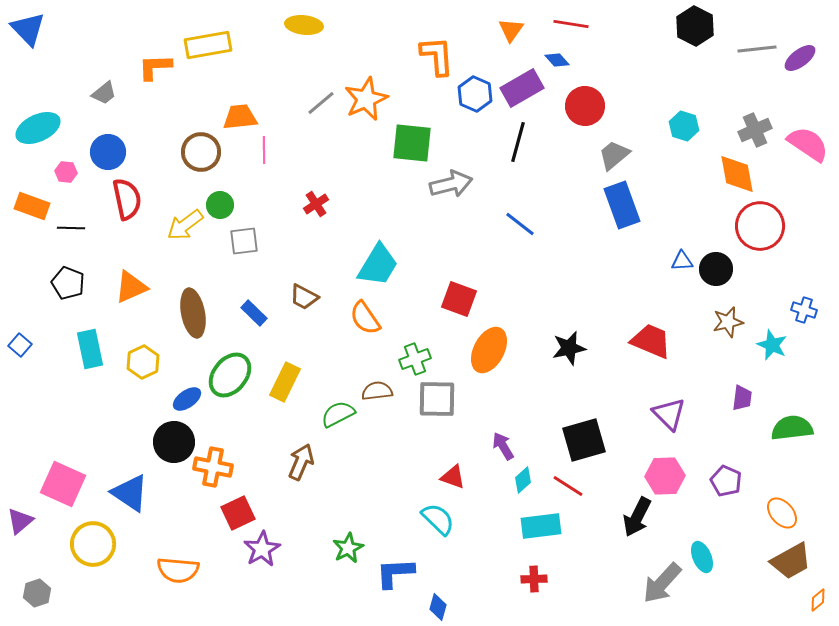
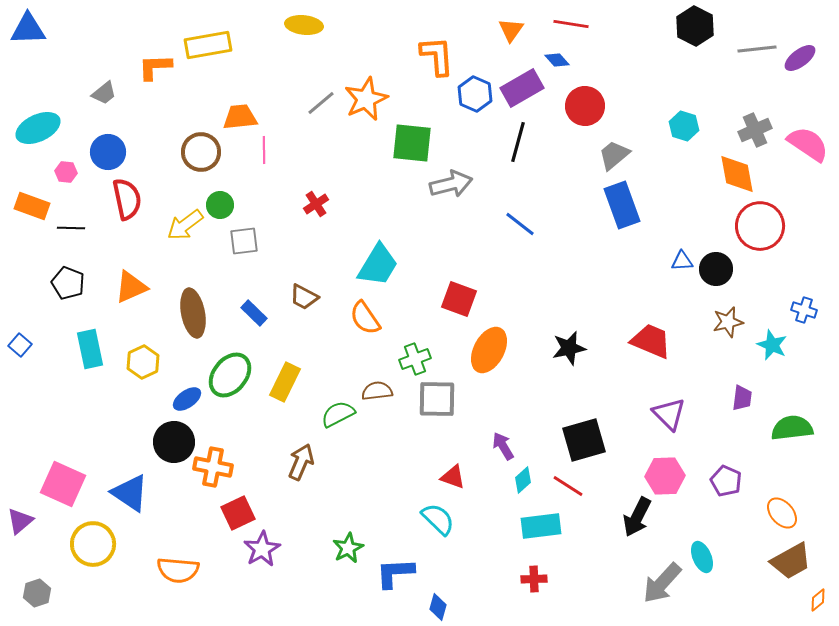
blue triangle at (28, 29): rotated 48 degrees counterclockwise
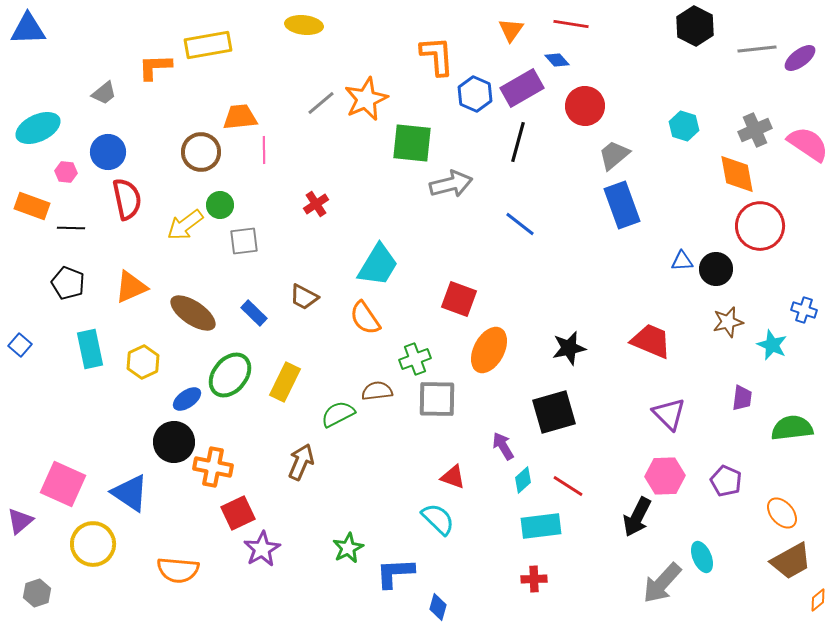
brown ellipse at (193, 313): rotated 45 degrees counterclockwise
black square at (584, 440): moved 30 px left, 28 px up
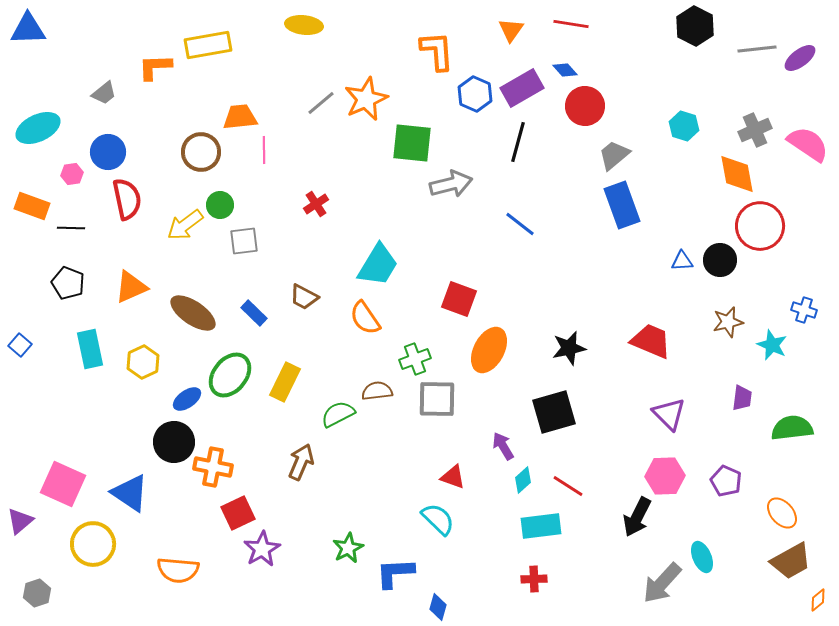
orange L-shape at (437, 56): moved 5 px up
blue diamond at (557, 60): moved 8 px right, 10 px down
pink hexagon at (66, 172): moved 6 px right, 2 px down; rotated 15 degrees counterclockwise
black circle at (716, 269): moved 4 px right, 9 px up
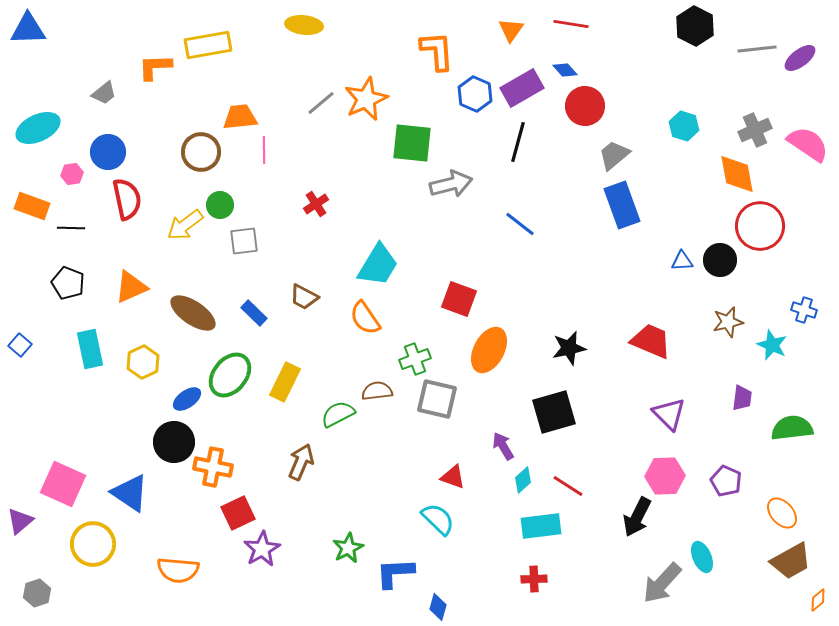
gray square at (437, 399): rotated 12 degrees clockwise
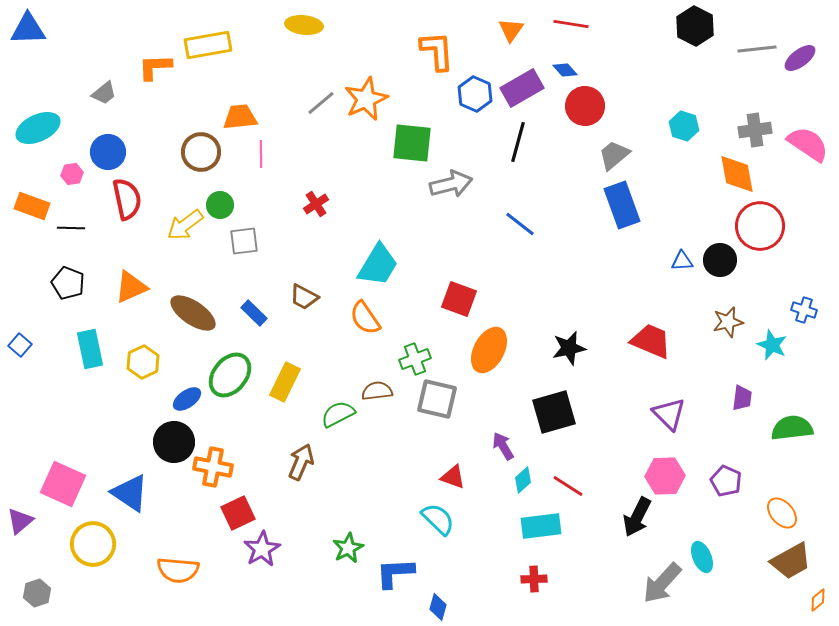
gray cross at (755, 130): rotated 16 degrees clockwise
pink line at (264, 150): moved 3 px left, 4 px down
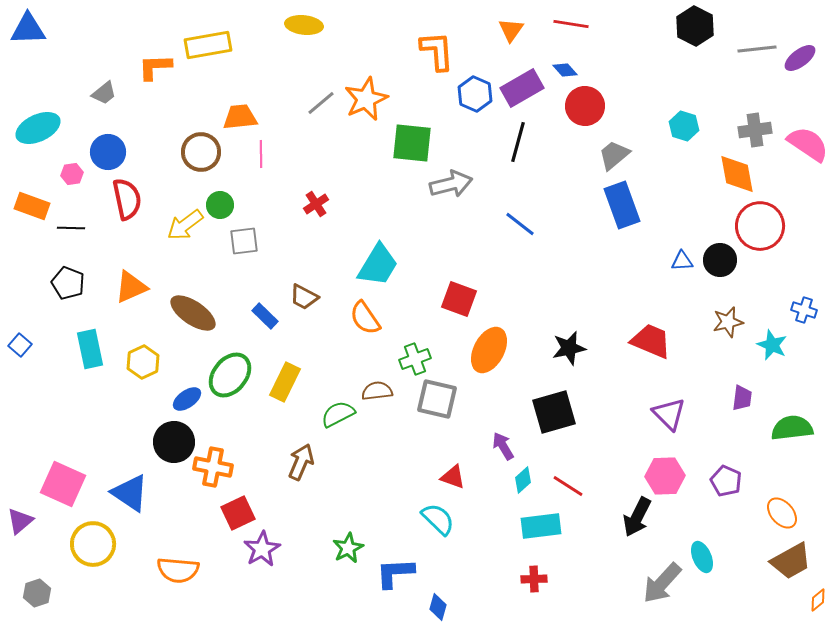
blue rectangle at (254, 313): moved 11 px right, 3 px down
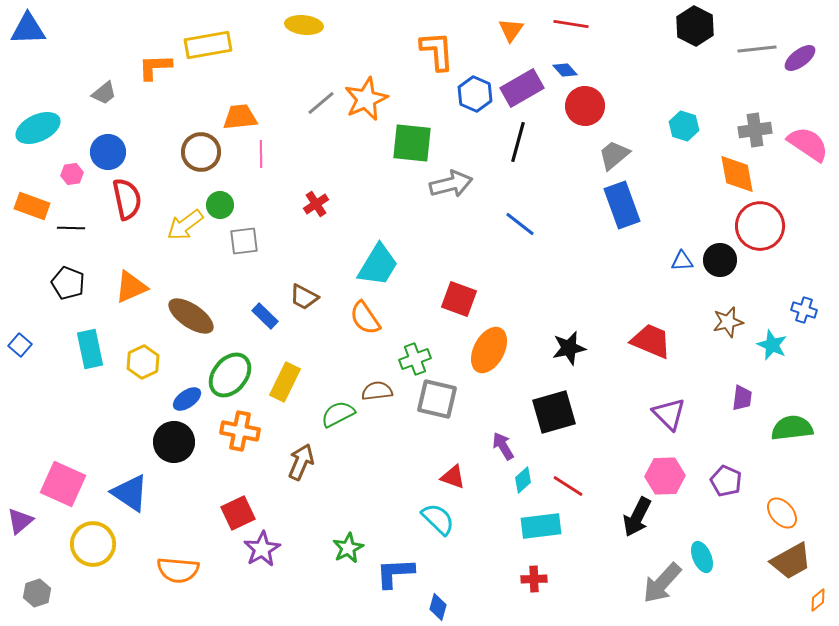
brown ellipse at (193, 313): moved 2 px left, 3 px down
orange cross at (213, 467): moved 27 px right, 36 px up
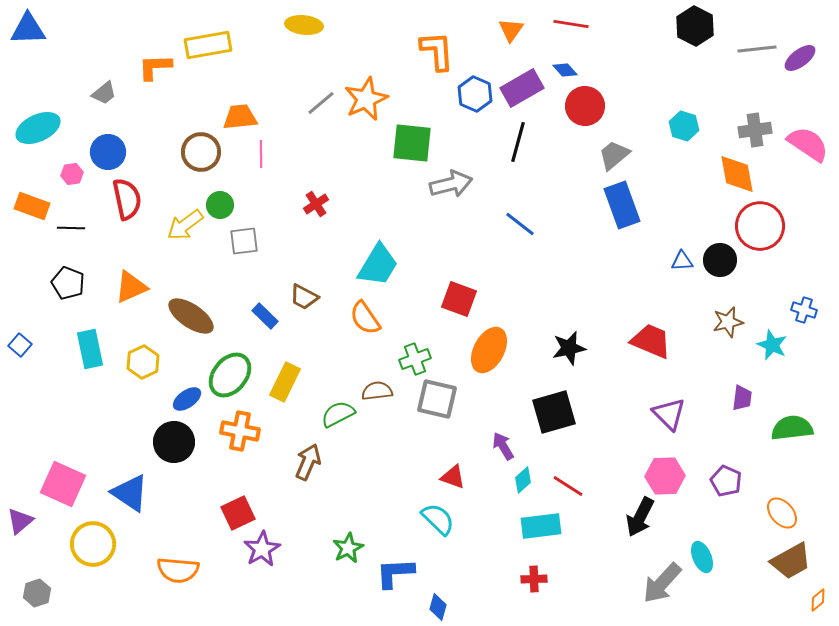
brown arrow at (301, 462): moved 7 px right
black arrow at (637, 517): moved 3 px right
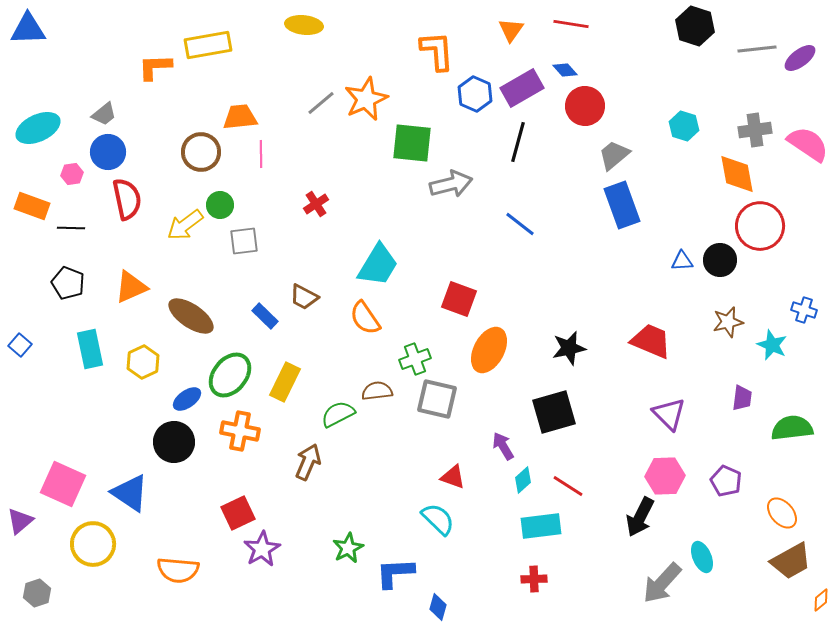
black hexagon at (695, 26): rotated 9 degrees counterclockwise
gray trapezoid at (104, 93): moved 21 px down
orange diamond at (818, 600): moved 3 px right
